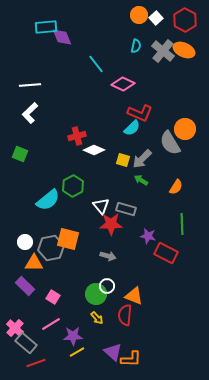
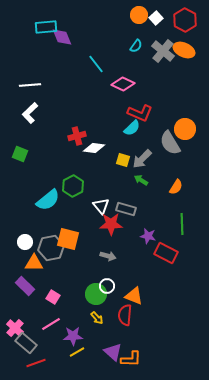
cyan semicircle at (136, 46): rotated 24 degrees clockwise
white diamond at (94, 150): moved 2 px up; rotated 15 degrees counterclockwise
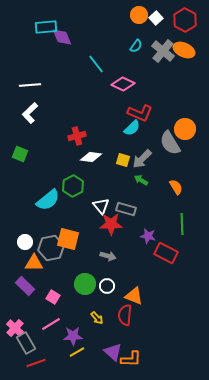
white diamond at (94, 148): moved 3 px left, 9 px down
orange semicircle at (176, 187): rotated 63 degrees counterclockwise
green circle at (96, 294): moved 11 px left, 10 px up
gray rectangle at (26, 343): rotated 20 degrees clockwise
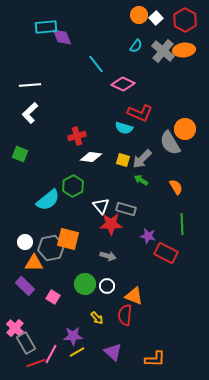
orange ellipse at (184, 50): rotated 30 degrees counterclockwise
cyan semicircle at (132, 128): moved 8 px left; rotated 60 degrees clockwise
pink line at (51, 324): moved 30 px down; rotated 30 degrees counterclockwise
orange L-shape at (131, 359): moved 24 px right
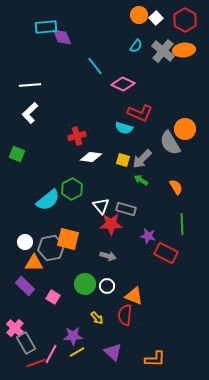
cyan line at (96, 64): moved 1 px left, 2 px down
green square at (20, 154): moved 3 px left
green hexagon at (73, 186): moved 1 px left, 3 px down
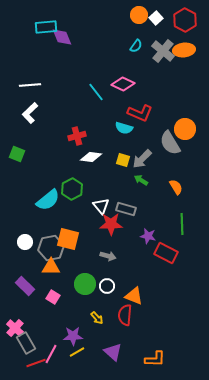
cyan line at (95, 66): moved 1 px right, 26 px down
orange triangle at (34, 263): moved 17 px right, 4 px down
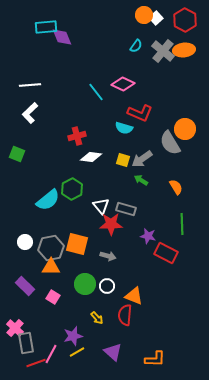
orange circle at (139, 15): moved 5 px right
gray arrow at (142, 159): rotated 10 degrees clockwise
orange square at (68, 239): moved 9 px right, 5 px down
purple star at (73, 336): rotated 12 degrees counterclockwise
gray rectangle at (26, 343): rotated 20 degrees clockwise
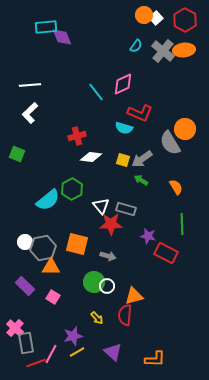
pink diamond at (123, 84): rotated 50 degrees counterclockwise
gray hexagon at (51, 248): moved 8 px left
green circle at (85, 284): moved 9 px right, 2 px up
orange triangle at (134, 296): rotated 36 degrees counterclockwise
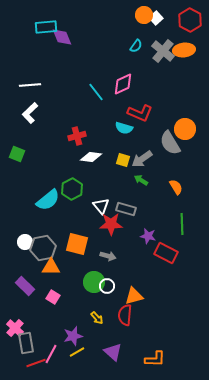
red hexagon at (185, 20): moved 5 px right
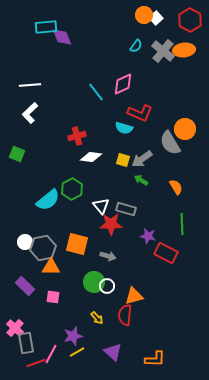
pink square at (53, 297): rotated 24 degrees counterclockwise
